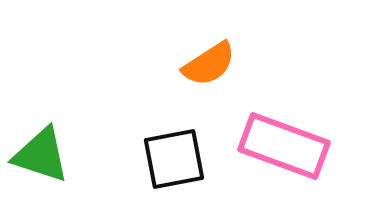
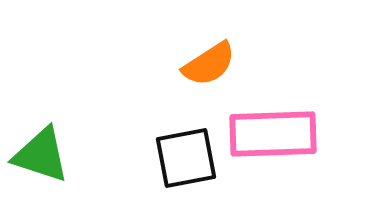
pink rectangle: moved 11 px left, 12 px up; rotated 22 degrees counterclockwise
black square: moved 12 px right, 1 px up
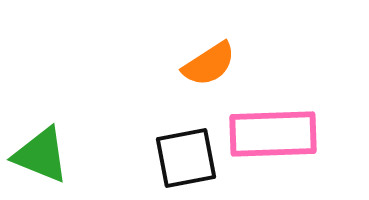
green triangle: rotated 4 degrees clockwise
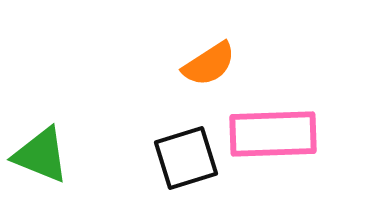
black square: rotated 6 degrees counterclockwise
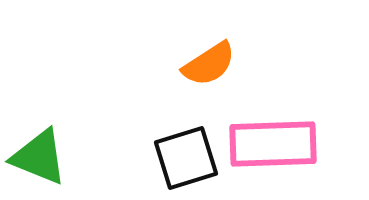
pink rectangle: moved 10 px down
green triangle: moved 2 px left, 2 px down
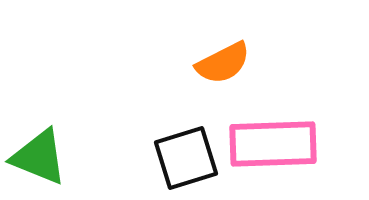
orange semicircle: moved 14 px right, 1 px up; rotated 6 degrees clockwise
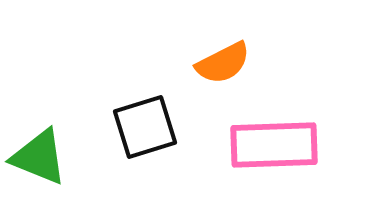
pink rectangle: moved 1 px right, 1 px down
black square: moved 41 px left, 31 px up
